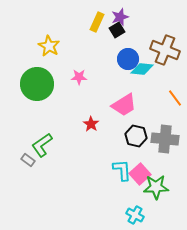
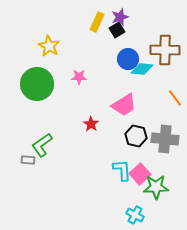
brown cross: rotated 20 degrees counterclockwise
gray rectangle: rotated 32 degrees counterclockwise
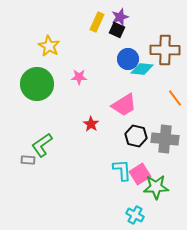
black square: rotated 35 degrees counterclockwise
pink square: rotated 10 degrees clockwise
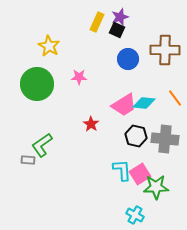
cyan diamond: moved 2 px right, 34 px down
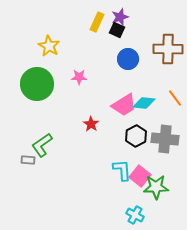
brown cross: moved 3 px right, 1 px up
black hexagon: rotated 20 degrees clockwise
pink square: moved 2 px down; rotated 20 degrees counterclockwise
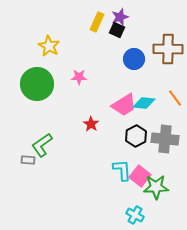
blue circle: moved 6 px right
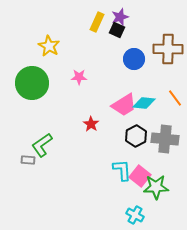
green circle: moved 5 px left, 1 px up
